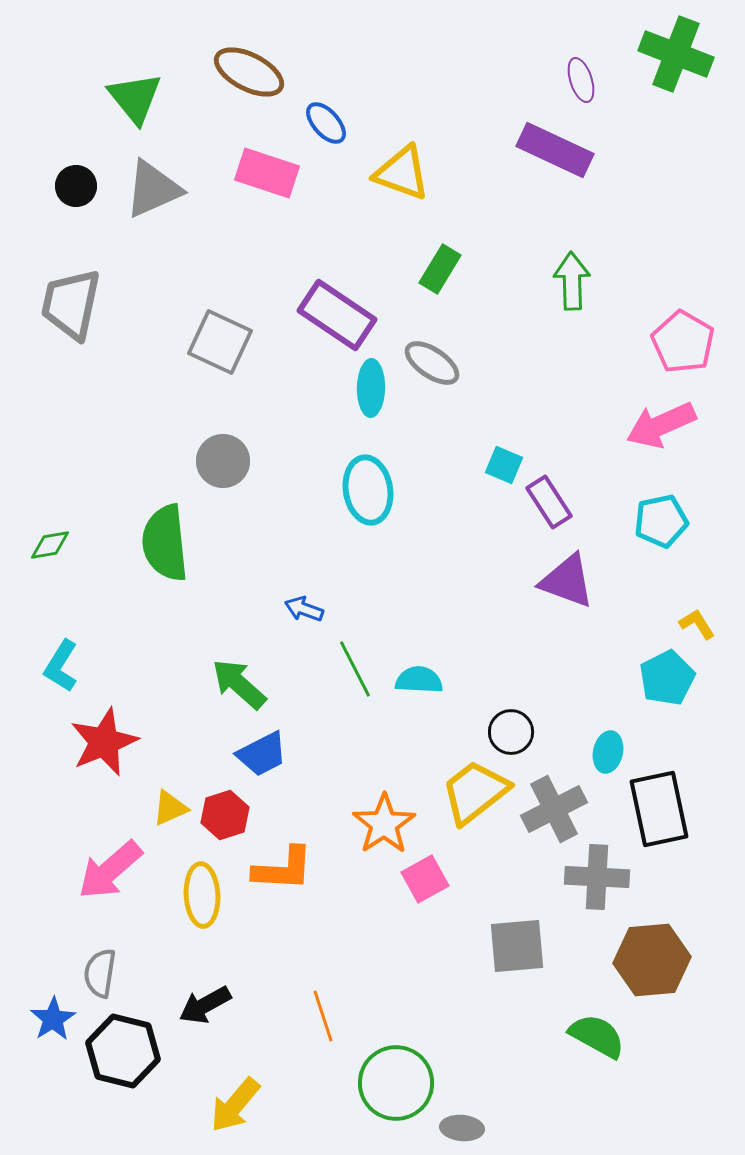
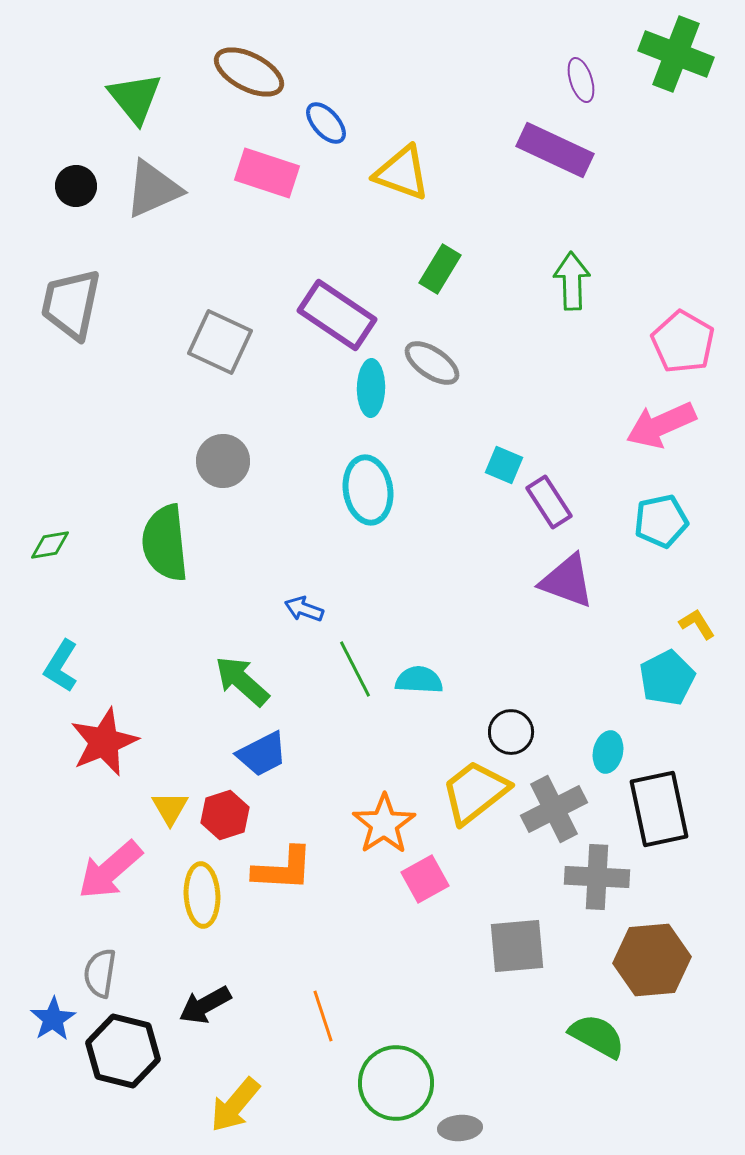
green arrow at (239, 684): moved 3 px right, 3 px up
yellow triangle at (170, 808): rotated 36 degrees counterclockwise
gray ellipse at (462, 1128): moved 2 px left; rotated 9 degrees counterclockwise
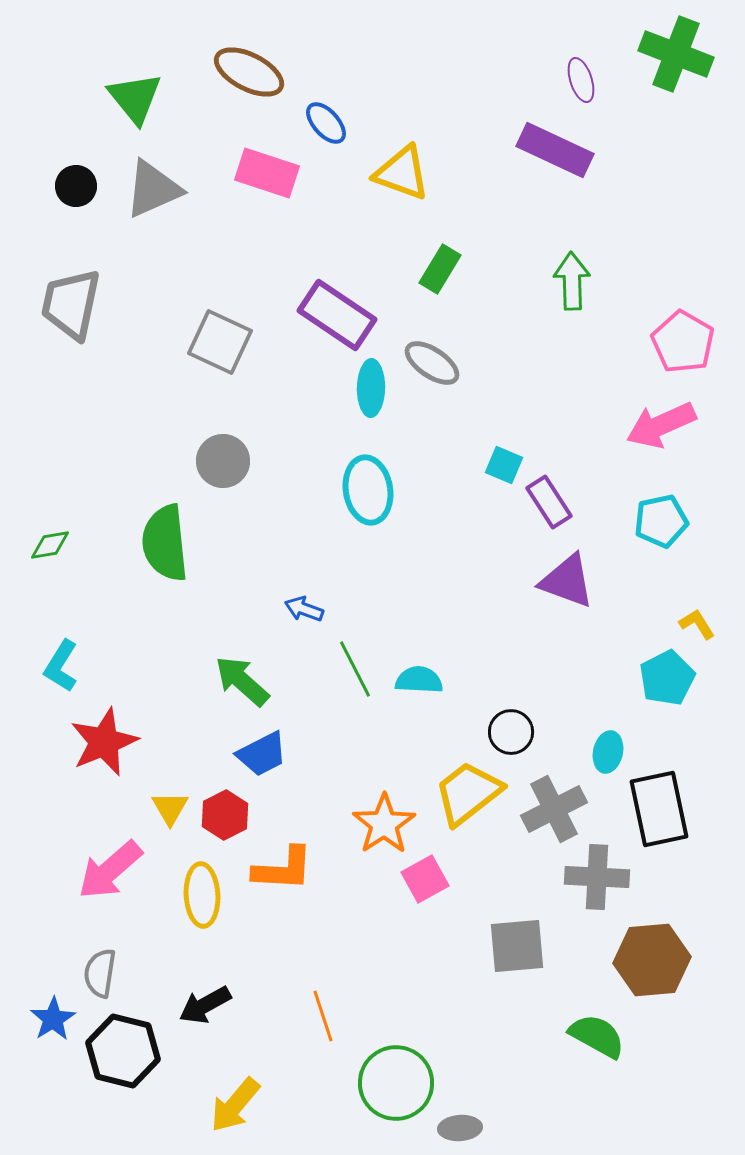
yellow trapezoid at (475, 792): moved 7 px left, 1 px down
red hexagon at (225, 815): rotated 9 degrees counterclockwise
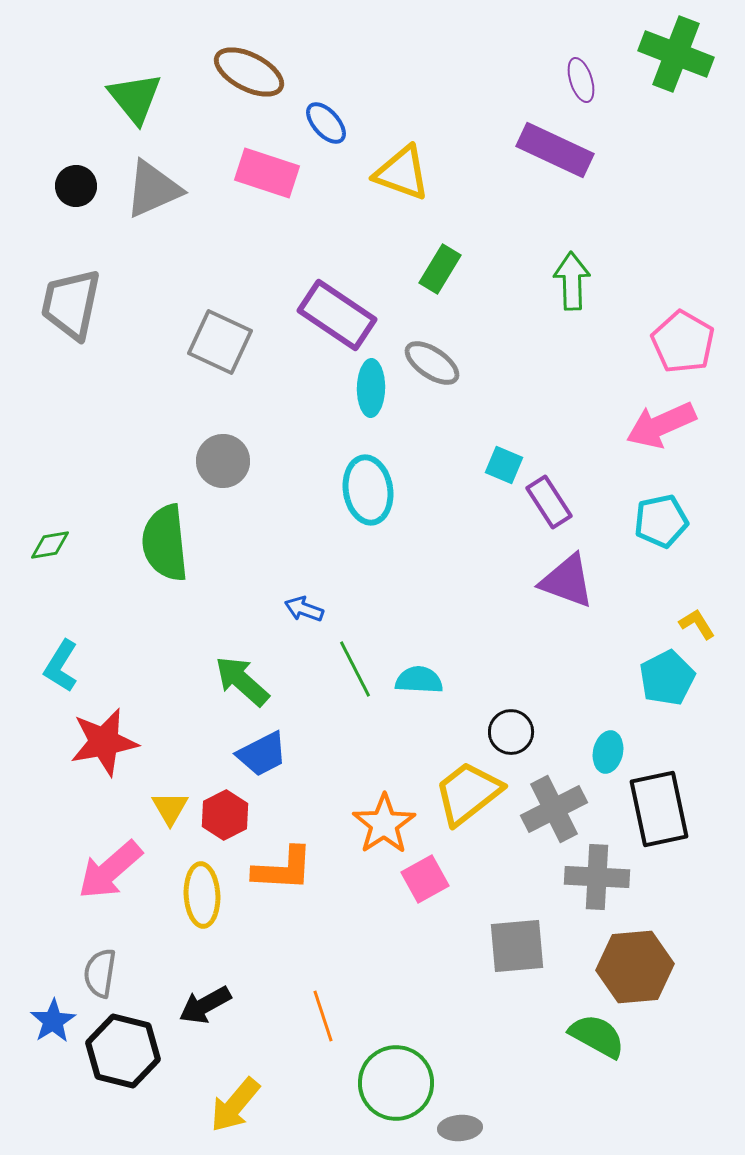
red star at (104, 742): rotated 12 degrees clockwise
brown hexagon at (652, 960): moved 17 px left, 7 px down
blue star at (53, 1019): moved 2 px down
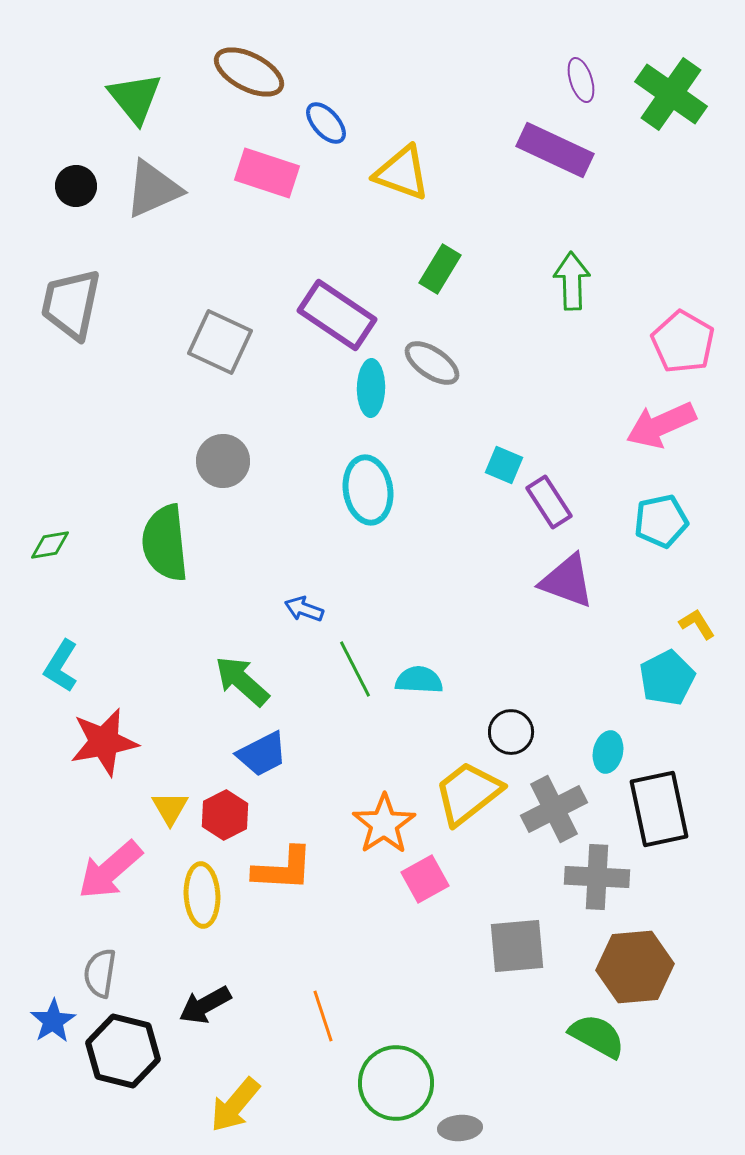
green cross at (676, 54): moved 5 px left, 40 px down; rotated 14 degrees clockwise
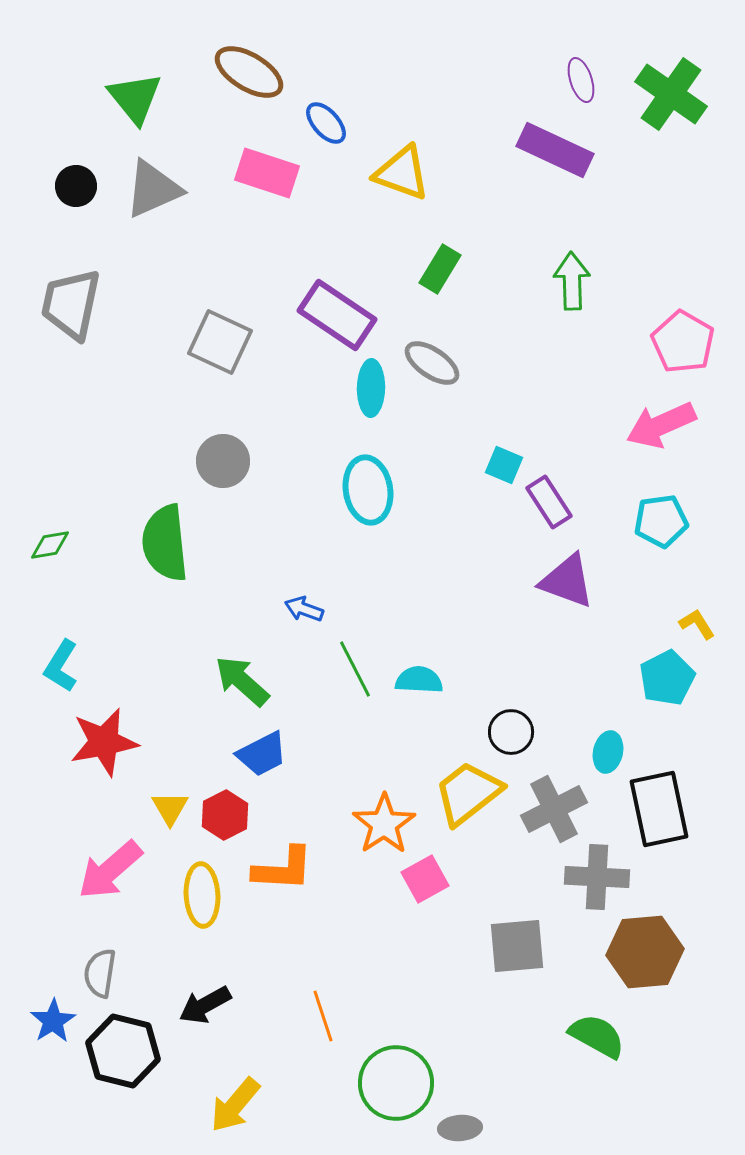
brown ellipse at (249, 72): rotated 4 degrees clockwise
cyan pentagon at (661, 521): rotated 4 degrees clockwise
brown hexagon at (635, 967): moved 10 px right, 15 px up
